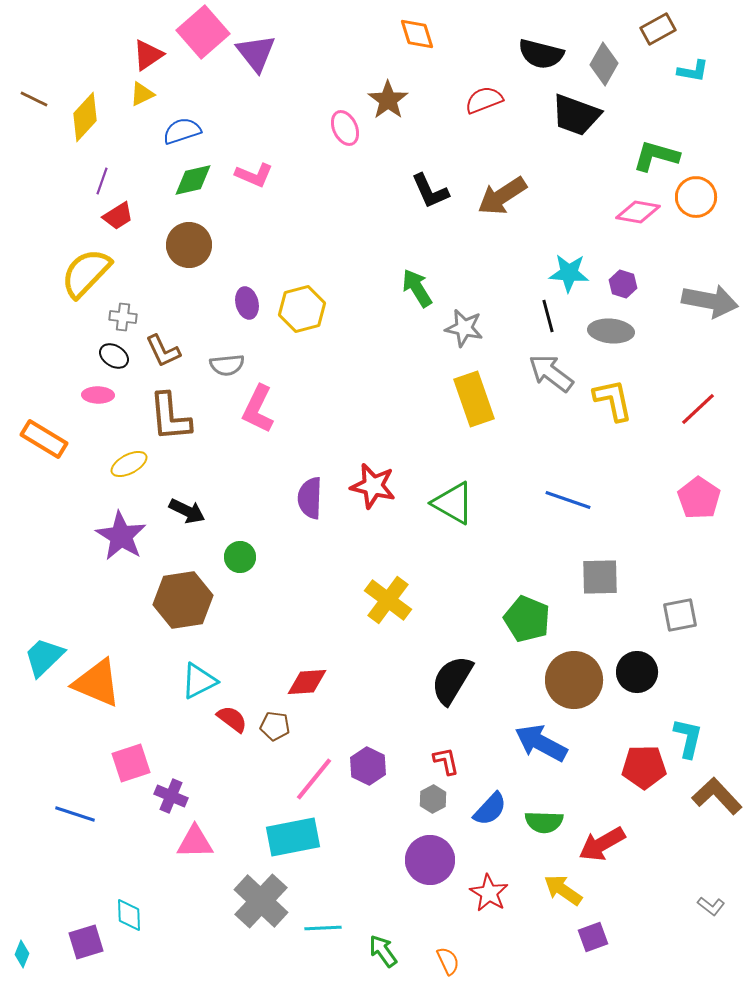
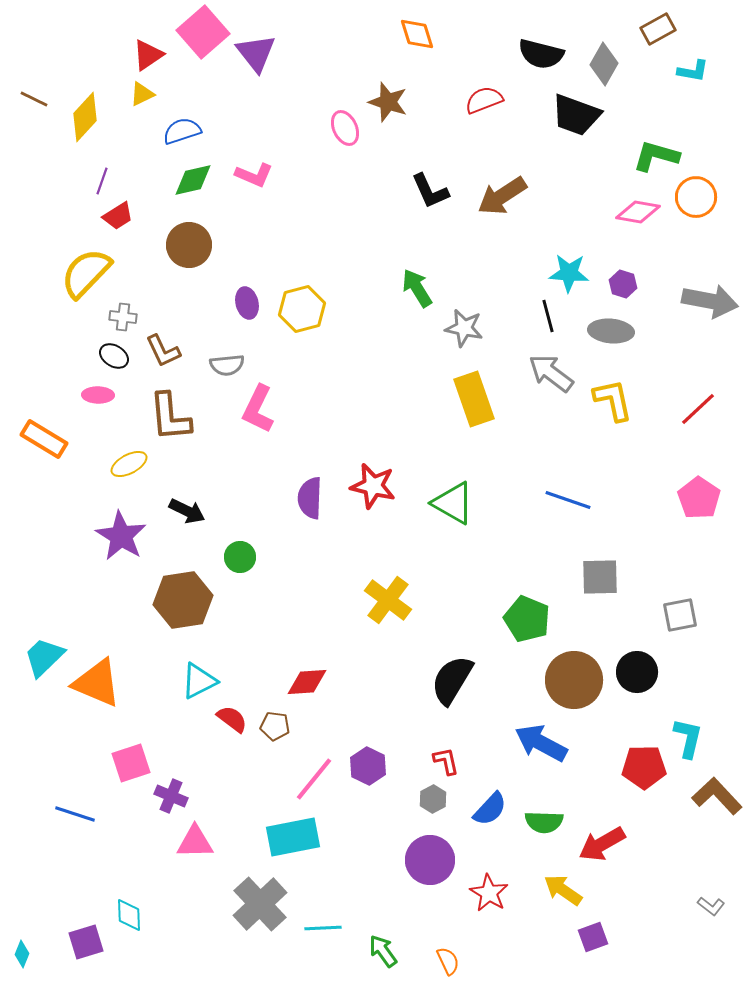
brown star at (388, 100): moved 2 px down; rotated 18 degrees counterclockwise
gray cross at (261, 901): moved 1 px left, 3 px down; rotated 4 degrees clockwise
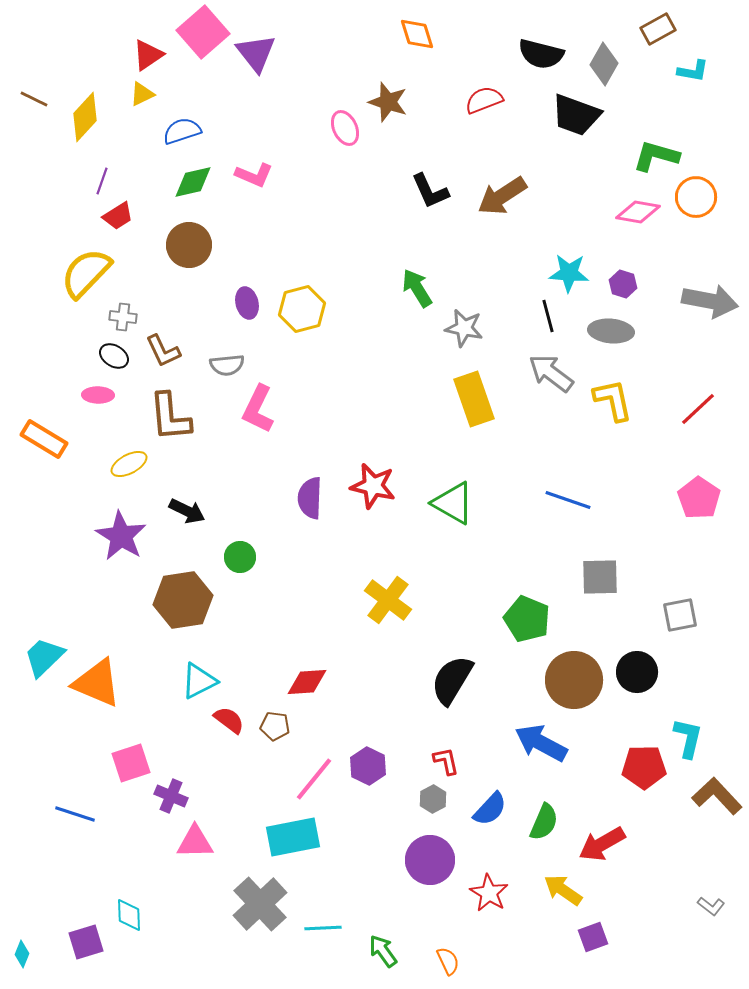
green diamond at (193, 180): moved 2 px down
red semicircle at (232, 719): moved 3 px left, 1 px down
green semicircle at (544, 822): rotated 69 degrees counterclockwise
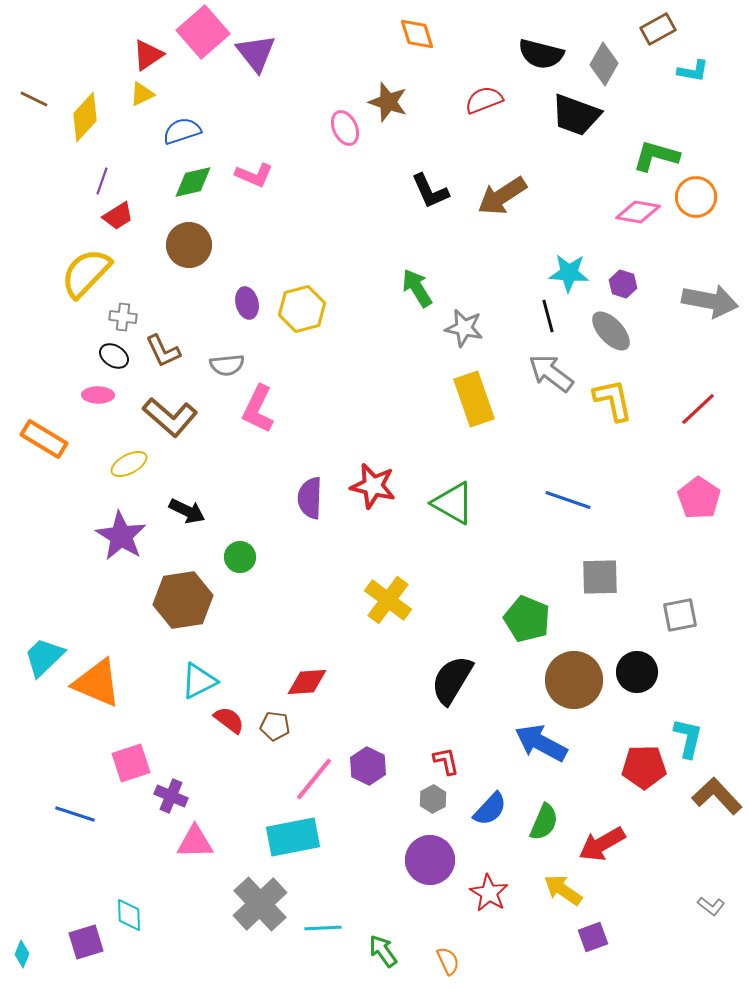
gray ellipse at (611, 331): rotated 42 degrees clockwise
brown L-shape at (170, 417): rotated 44 degrees counterclockwise
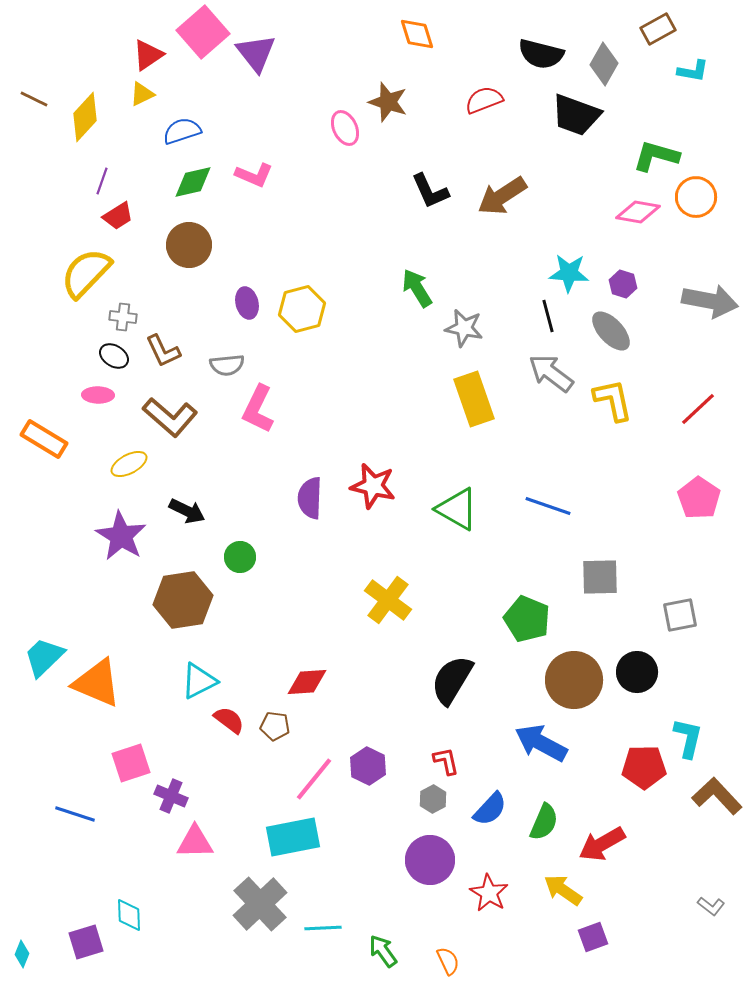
blue line at (568, 500): moved 20 px left, 6 px down
green triangle at (453, 503): moved 4 px right, 6 px down
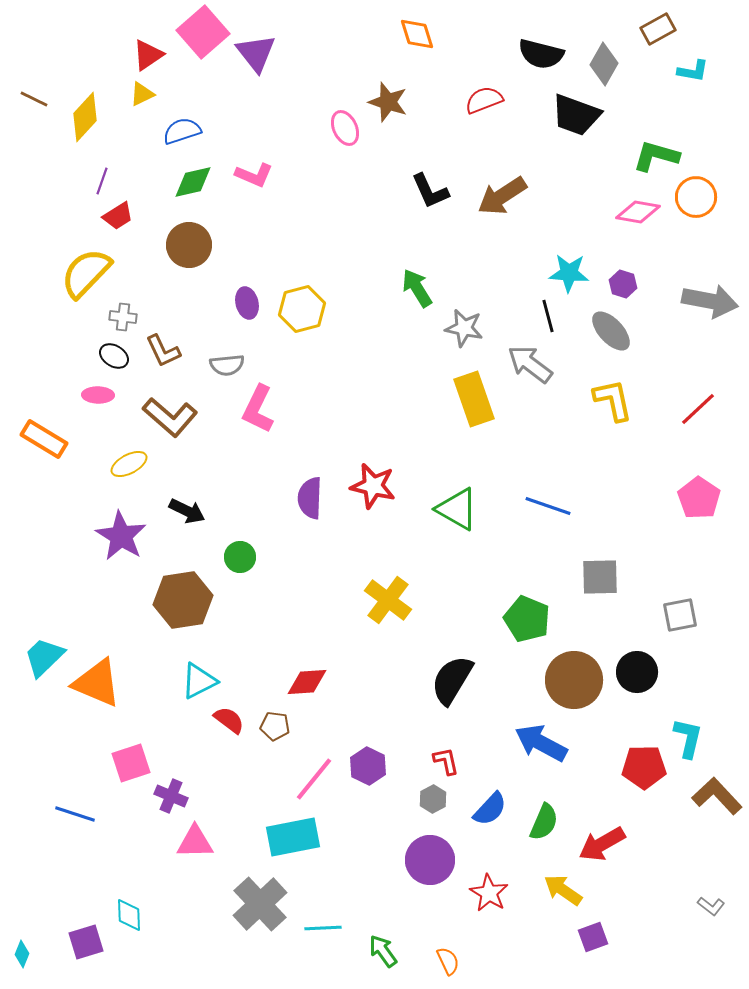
gray arrow at (551, 373): moved 21 px left, 9 px up
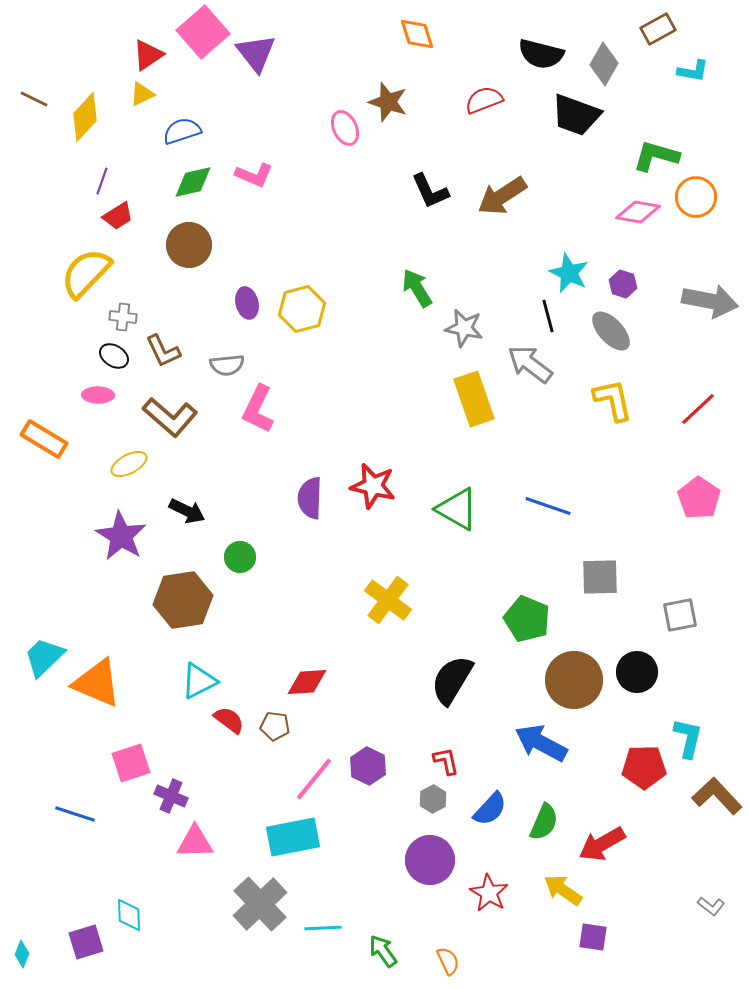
cyan star at (569, 273): rotated 21 degrees clockwise
purple square at (593, 937): rotated 28 degrees clockwise
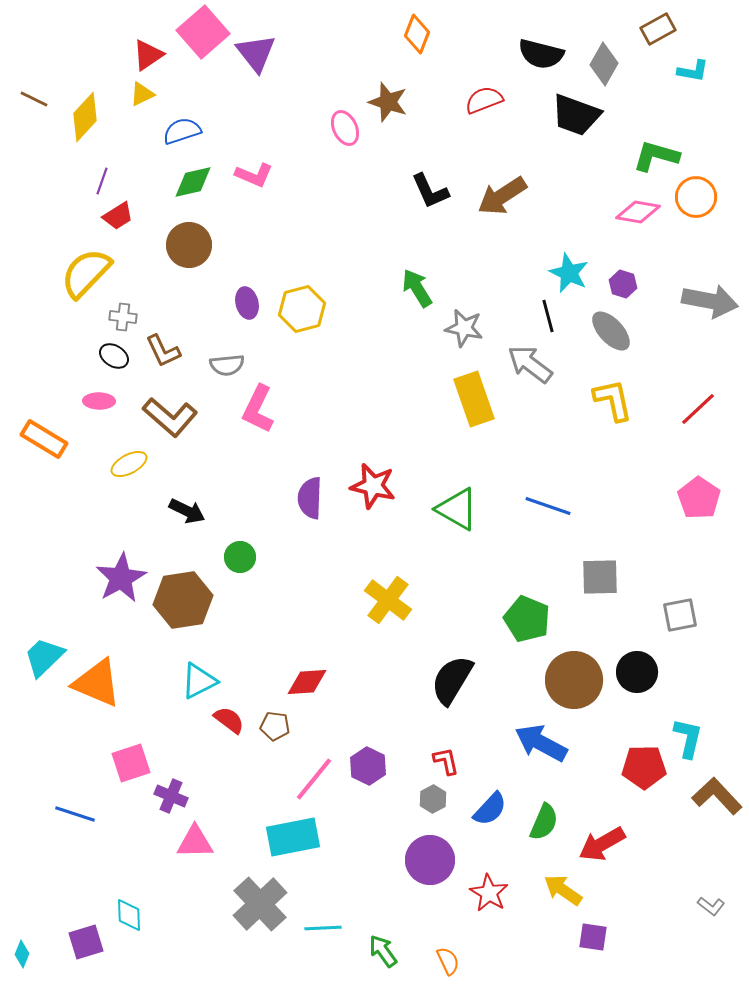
orange diamond at (417, 34): rotated 39 degrees clockwise
pink ellipse at (98, 395): moved 1 px right, 6 px down
purple star at (121, 536): moved 42 px down; rotated 12 degrees clockwise
